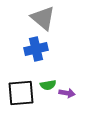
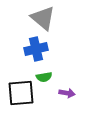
green semicircle: moved 4 px left, 8 px up
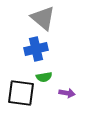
black square: rotated 12 degrees clockwise
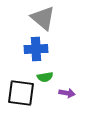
blue cross: rotated 10 degrees clockwise
green semicircle: moved 1 px right
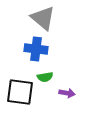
blue cross: rotated 10 degrees clockwise
black square: moved 1 px left, 1 px up
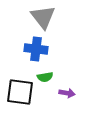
gray triangle: moved 1 px up; rotated 12 degrees clockwise
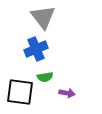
blue cross: rotated 30 degrees counterclockwise
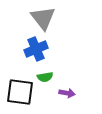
gray triangle: moved 1 px down
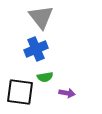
gray triangle: moved 2 px left, 1 px up
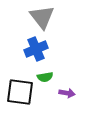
gray triangle: moved 1 px right
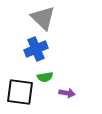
gray triangle: moved 1 px right, 1 px down; rotated 8 degrees counterclockwise
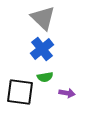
blue cross: moved 6 px right; rotated 15 degrees counterclockwise
